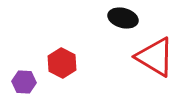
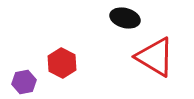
black ellipse: moved 2 px right
purple hexagon: rotated 15 degrees counterclockwise
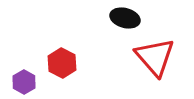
red triangle: rotated 18 degrees clockwise
purple hexagon: rotated 20 degrees counterclockwise
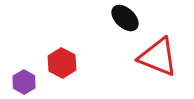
black ellipse: rotated 28 degrees clockwise
red triangle: moved 3 px right; rotated 27 degrees counterclockwise
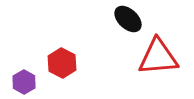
black ellipse: moved 3 px right, 1 px down
red triangle: rotated 27 degrees counterclockwise
